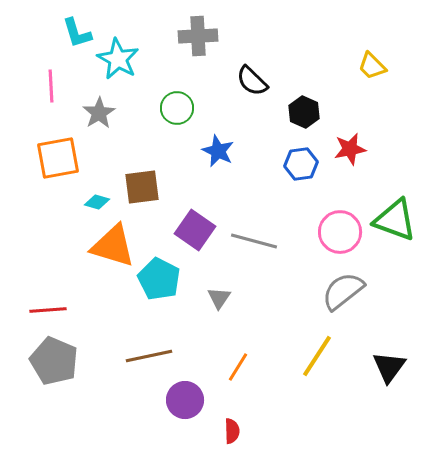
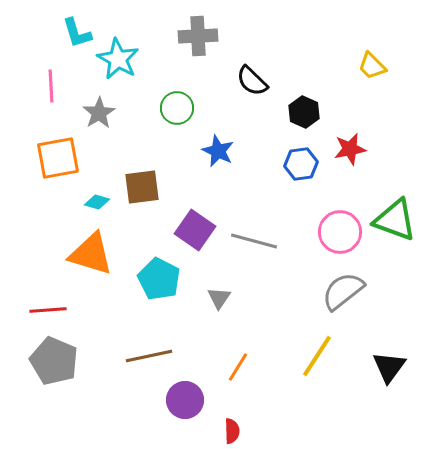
orange triangle: moved 22 px left, 8 px down
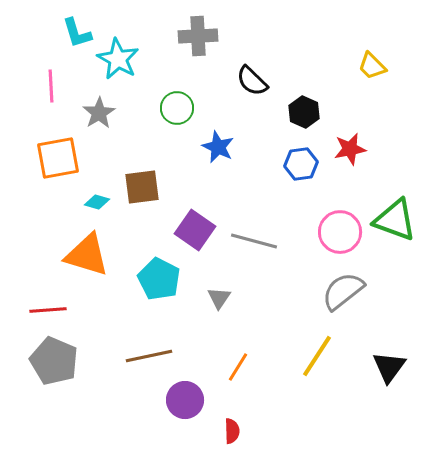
blue star: moved 4 px up
orange triangle: moved 4 px left, 1 px down
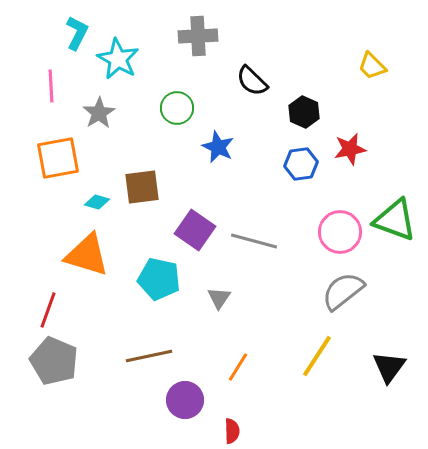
cyan L-shape: rotated 136 degrees counterclockwise
cyan pentagon: rotated 15 degrees counterclockwise
red line: rotated 66 degrees counterclockwise
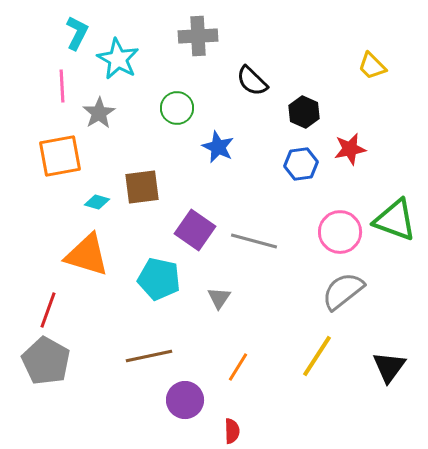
pink line: moved 11 px right
orange square: moved 2 px right, 2 px up
gray pentagon: moved 8 px left; rotated 6 degrees clockwise
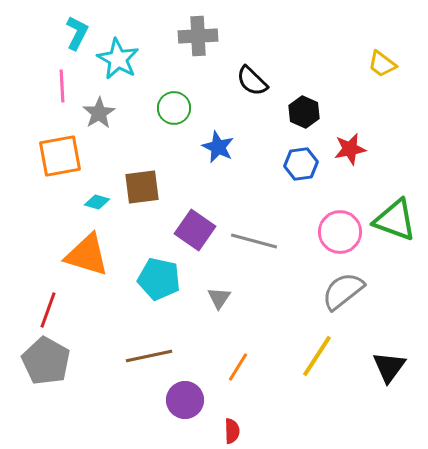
yellow trapezoid: moved 10 px right, 2 px up; rotated 8 degrees counterclockwise
green circle: moved 3 px left
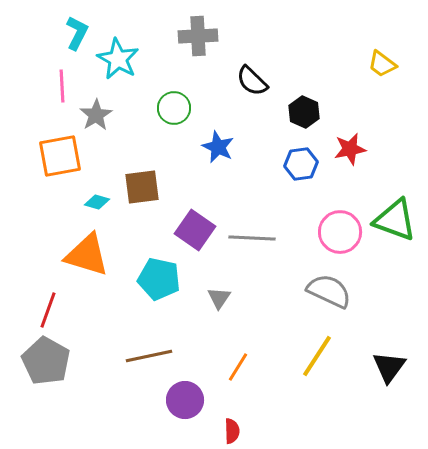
gray star: moved 3 px left, 2 px down
gray line: moved 2 px left, 3 px up; rotated 12 degrees counterclockwise
gray semicircle: moved 14 px left; rotated 63 degrees clockwise
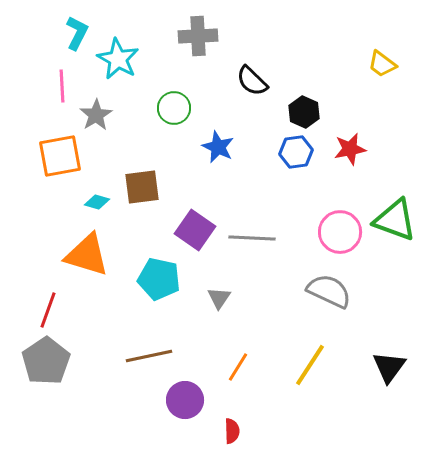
blue hexagon: moved 5 px left, 12 px up
yellow line: moved 7 px left, 9 px down
gray pentagon: rotated 9 degrees clockwise
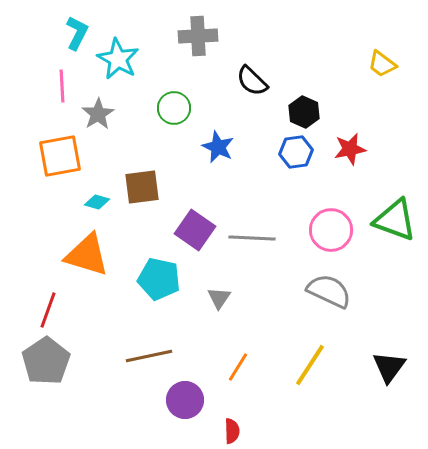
gray star: moved 2 px right, 1 px up
pink circle: moved 9 px left, 2 px up
